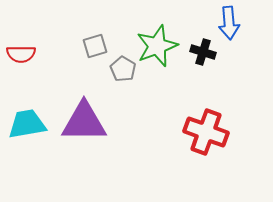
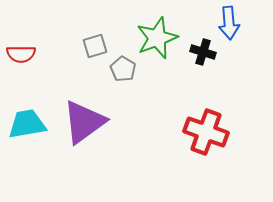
green star: moved 8 px up
purple triangle: rotated 36 degrees counterclockwise
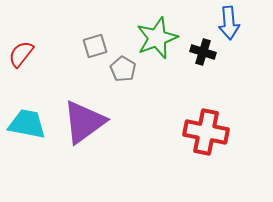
red semicircle: rotated 128 degrees clockwise
cyan trapezoid: rotated 21 degrees clockwise
red cross: rotated 9 degrees counterclockwise
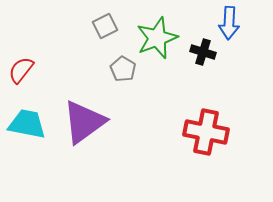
blue arrow: rotated 8 degrees clockwise
gray square: moved 10 px right, 20 px up; rotated 10 degrees counterclockwise
red semicircle: moved 16 px down
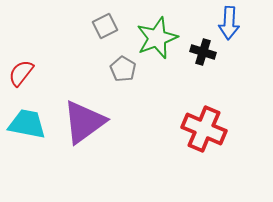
red semicircle: moved 3 px down
red cross: moved 2 px left, 3 px up; rotated 12 degrees clockwise
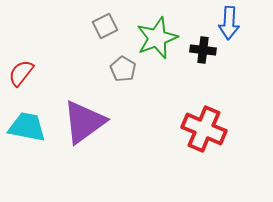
black cross: moved 2 px up; rotated 10 degrees counterclockwise
cyan trapezoid: moved 3 px down
